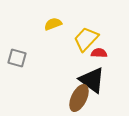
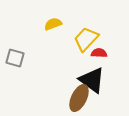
gray square: moved 2 px left
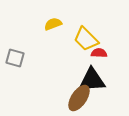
yellow trapezoid: rotated 88 degrees counterclockwise
black triangle: rotated 40 degrees counterclockwise
brown ellipse: rotated 8 degrees clockwise
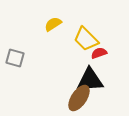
yellow semicircle: rotated 12 degrees counterclockwise
red semicircle: rotated 21 degrees counterclockwise
black triangle: moved 2 px left
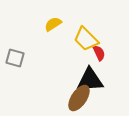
red semicircle: rotated 84 degrees clockwise
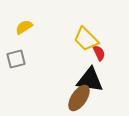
yellow semicircle: moved 29 px left, 3 px down
gray square: moved 1 px right, 1 px down; rotated 30 degrees counterclockwise
black triangle: rotated 12 degrees clockwise
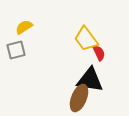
yellow trapezoid: rotated 8 degrees clockwise
gray square: moved 9 px up
brown ellipse: rotated 12 degrees counterclockwise
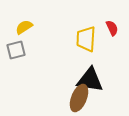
yellow trapezoid: rotated 40 degrees clockwise
red semicircle: moved 13 px right, 25 px up
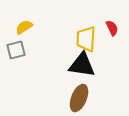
black triangle: moved 8 px left, 15 px up
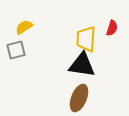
red semicircle: rotated 42 degrees clockwise
